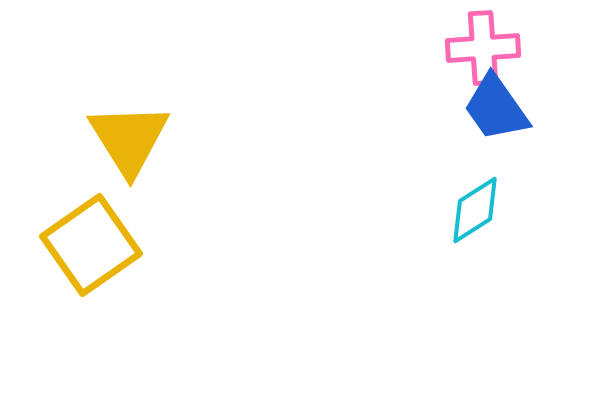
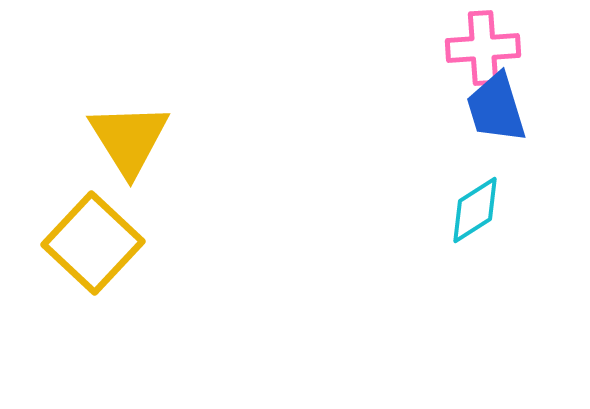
blue trapezoid: rotated 18 degrees clockwise
yellow square: moved 2 px right, 2 px up; rotated 12 degrees counterclockwise
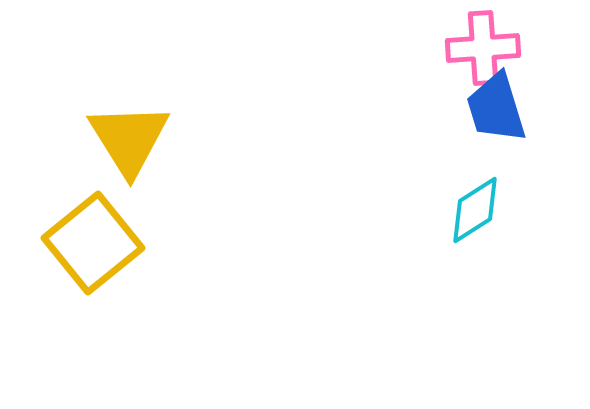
yellow square: rotated 8 degrees clockwise
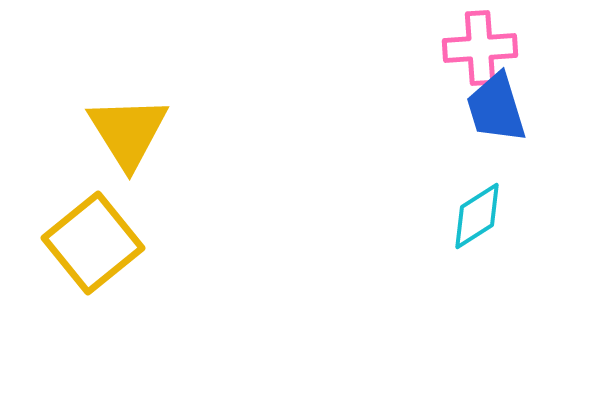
pink cross: moved 3 px left
yellow triangle: moved 1 px left, 7 px up
cyan diamond: moved 2 px right, 6 px down
